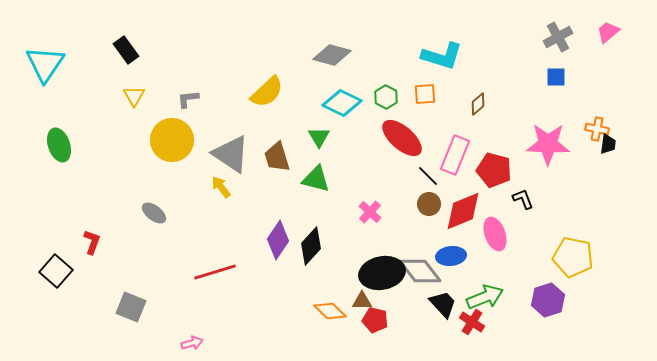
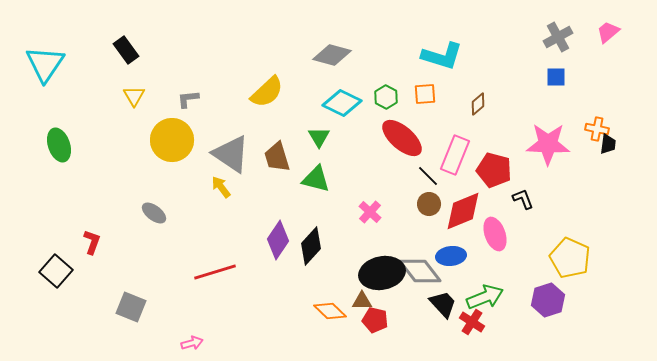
yellow pentagon at (573, 257): moved 3 px left, 1 px down; rotated 12 degrees clockwise
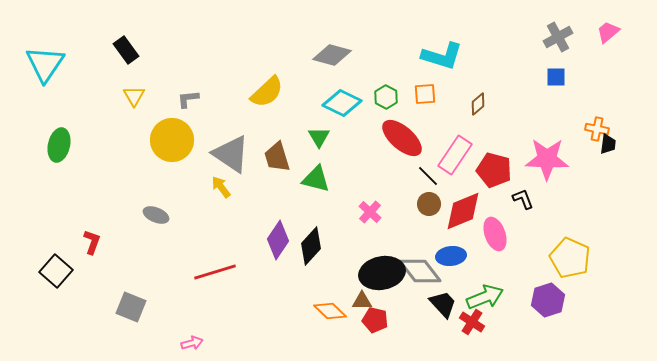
pink star at (548, 144): moved 1 px left, 15 px down
green ellipse at (59, 145): rotated 32 degrees clockwise
pink rectangle at (455, 155): rotated 12 degrees clockwise
gray ellipse at (154, 213): moved 2 px right, 2 px down; rotated 15 degrees counterclockwise
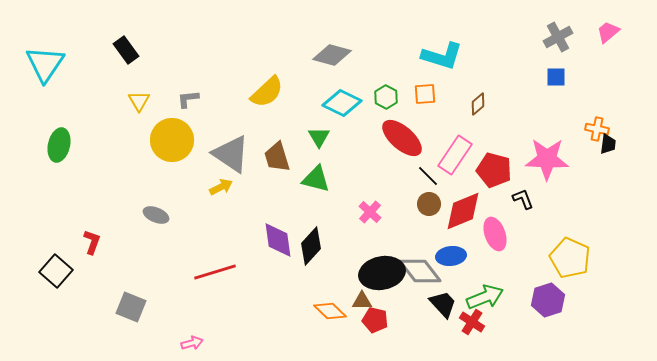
yellow triangle at (134, 96): moved 5 px right, 5 px down
yellow arrow at (221, 187): rotated 100 degrees clockwise
purple diamond at (278, 240): rotated 42 degrees counterclockwise
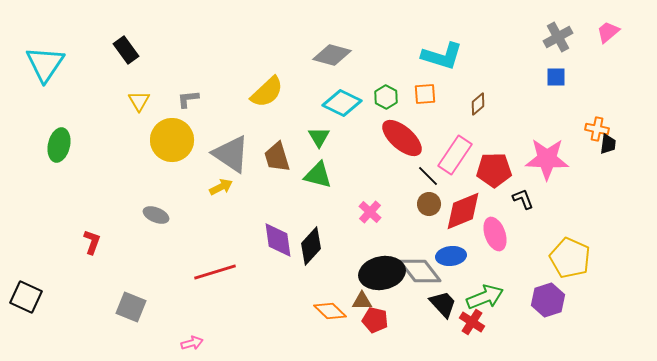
red pentagon at (494, 170): rotated 16 degrees counterclockwise
green triangle at (316, 179): moved 2 px right, 4 px up
black square at (56, 271): moved 30 px left, 26 px down; rotated 16 degrees counterclockwise
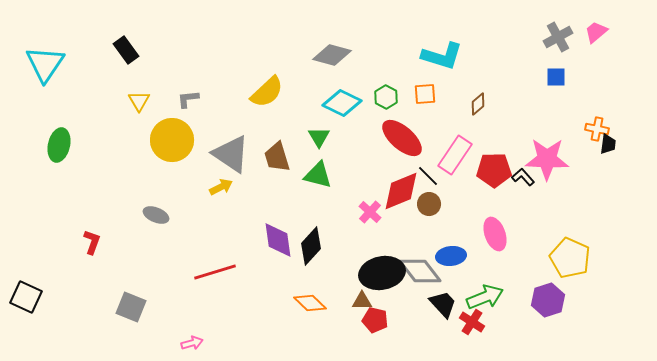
pink trapezoid at (608, 32): moved 12 px left
black L-shape at (523, 199): moved 22 px up; rotated 20 degrees counterclockwise
red diamond at (463, 211): moved 62 px left, 20 px up
orange diamond at (330, 311): moved 20 px left, 8 px up
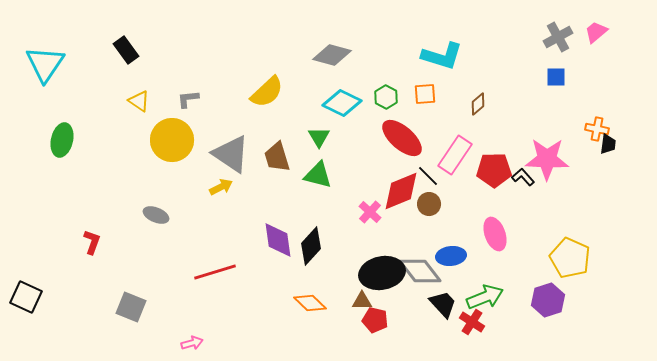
yellow triangle at (139, 101): rotated 25 degrees counterclockwise
green ellipse at (59, 145): moved 3 px right, 5 px up
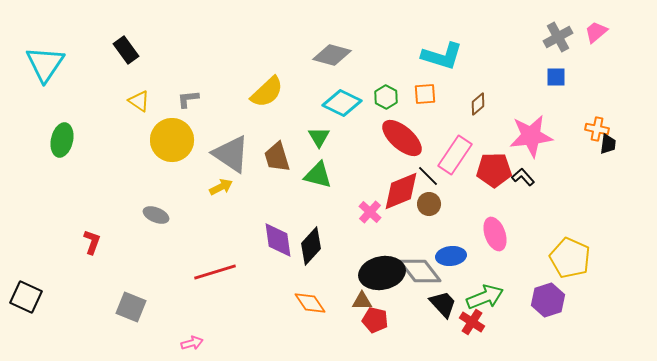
pink star at (547, 159): moved 16 px left, 23 px up; rotated 9 degrees counterclockwise
orange diamond at (310, 303): rotated 12 degrees clockwise
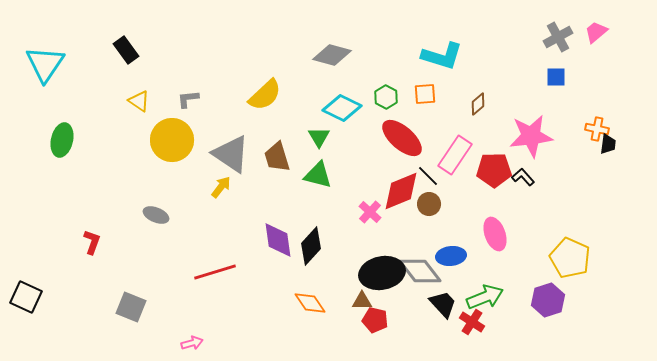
yellow semicircle at (267, 92): moved 2 px left, 3 px down
cyan diamond at (342, 103): moved 5 px down
yellow arrow at (221, 187): rotated 25 degrees counterclockwise
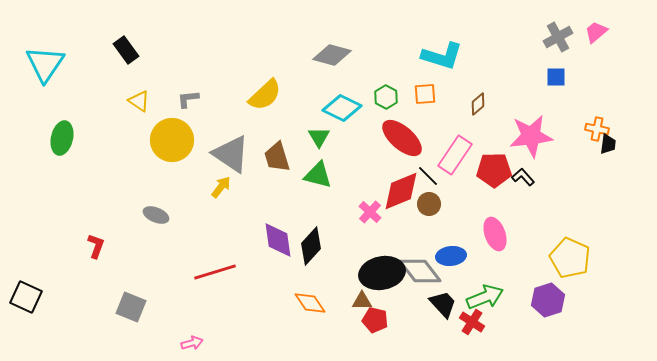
green ellipse at (62, 140): moved 2 px up
red L-shape at (92, 242): moved 4 px right, 4 px down
